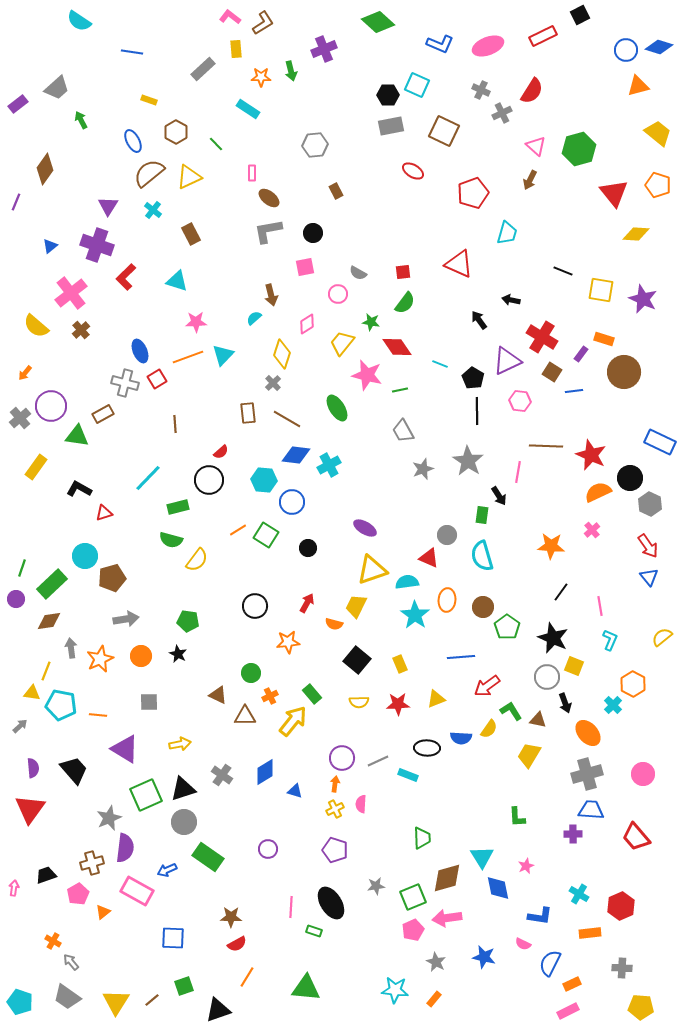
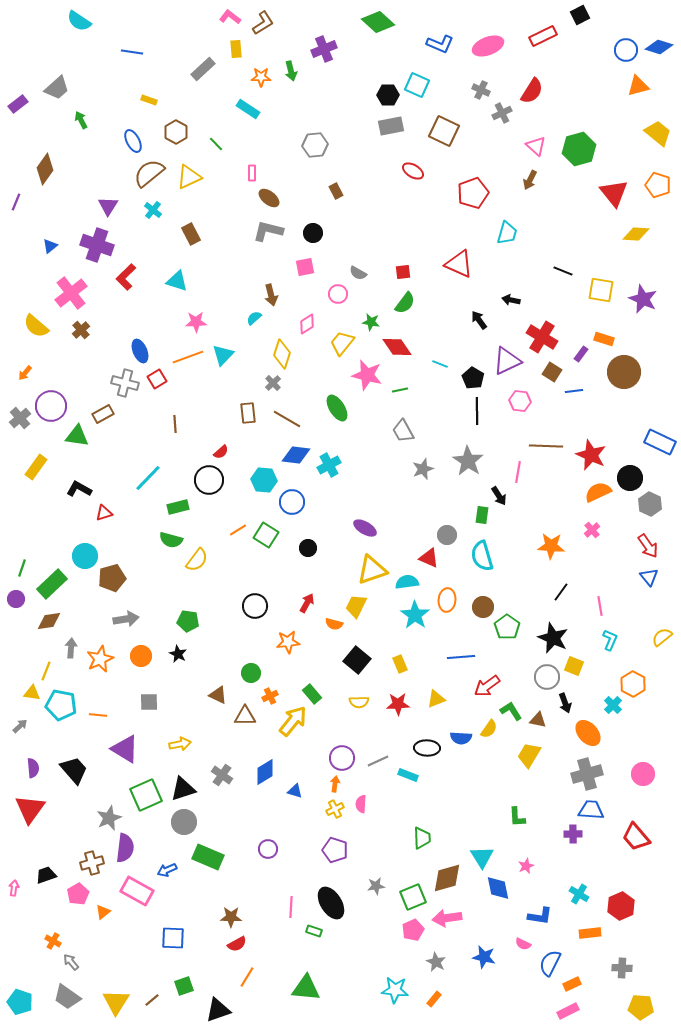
gray L-shape at (268, 231): rotated 24 degrees clockwise
gray arrow at (71, 648): rotated 12 degrees clockwise
green rectangle at (208, 857): rotated 12 degrees counterclockwise
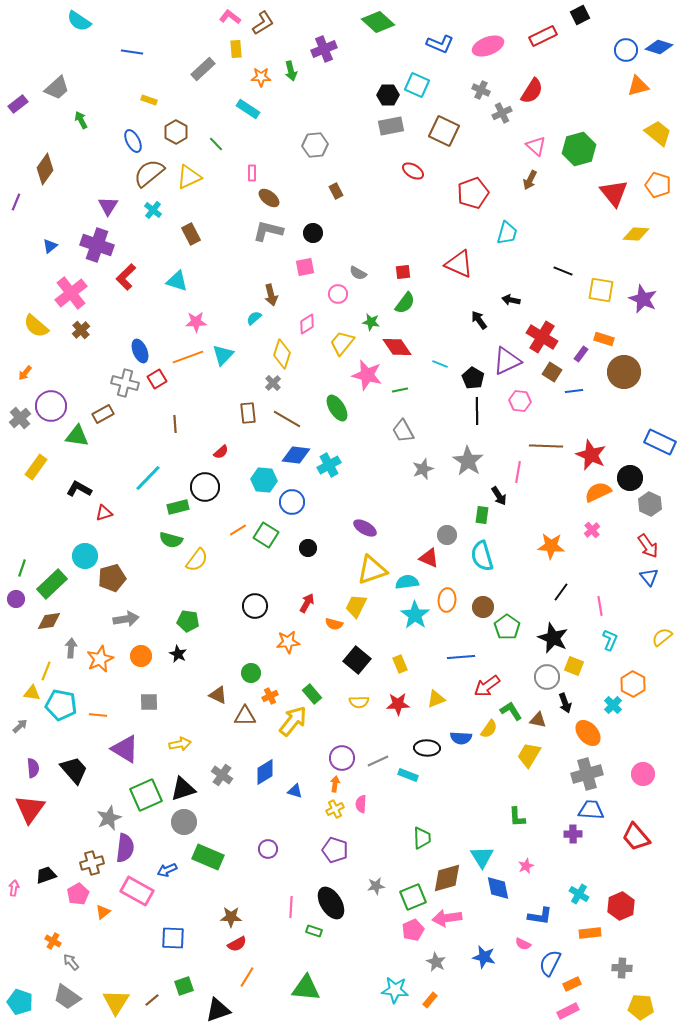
black circle at (209, 480): moved 4 px left, 7 px down
orange rectangle at (434, 999): moved 4 px left, 1 px down
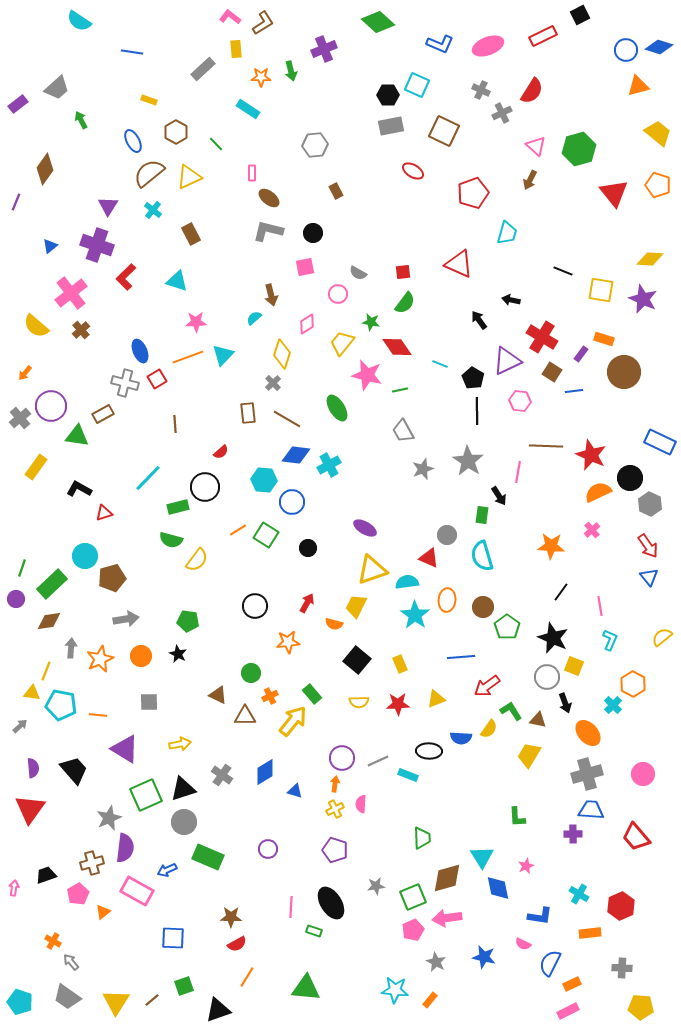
yellow diamond at (636, 234): moved 14 px right, 25 px down
black ellipse at (427, 748): moved 2 px right, 3 px down
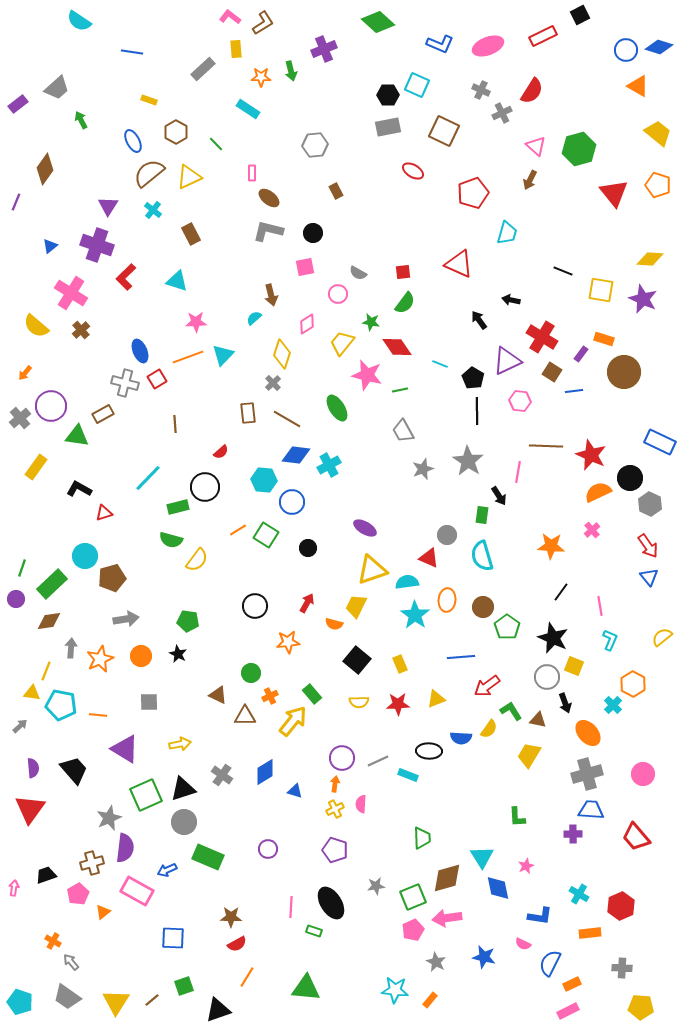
orange triangle at (638, 86): rotated 45 degrees clockwise
gray rectangle at (391, 126): moved 3 px left, 1 px down
pink cross at (71, 293): rotated 20 degrees counterclockwise
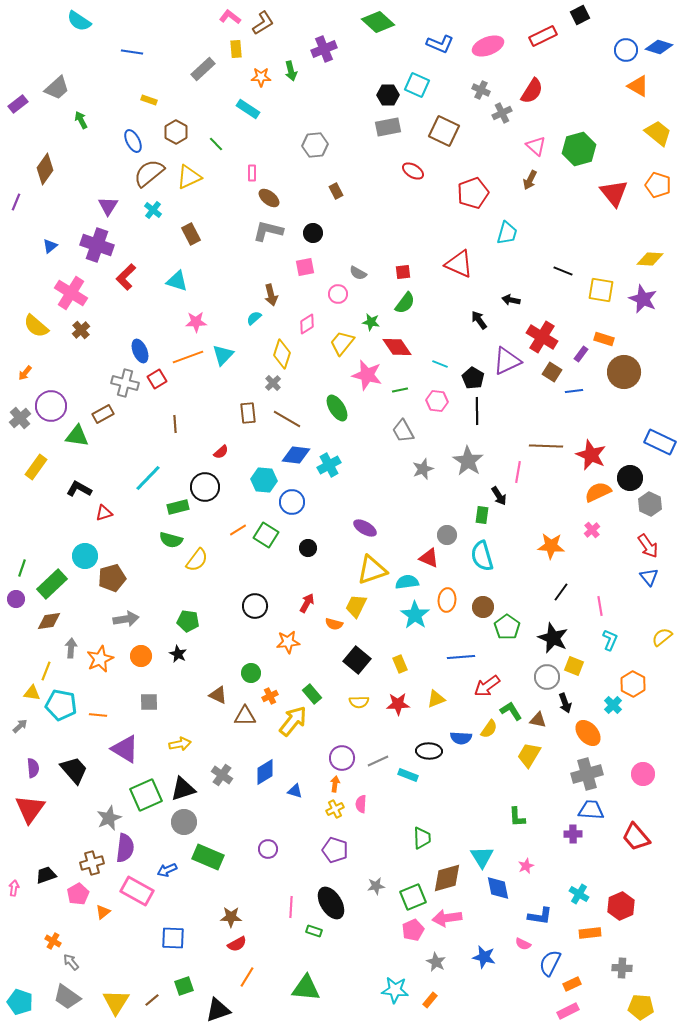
pink hexagon at (520, 401): moved 83 px left
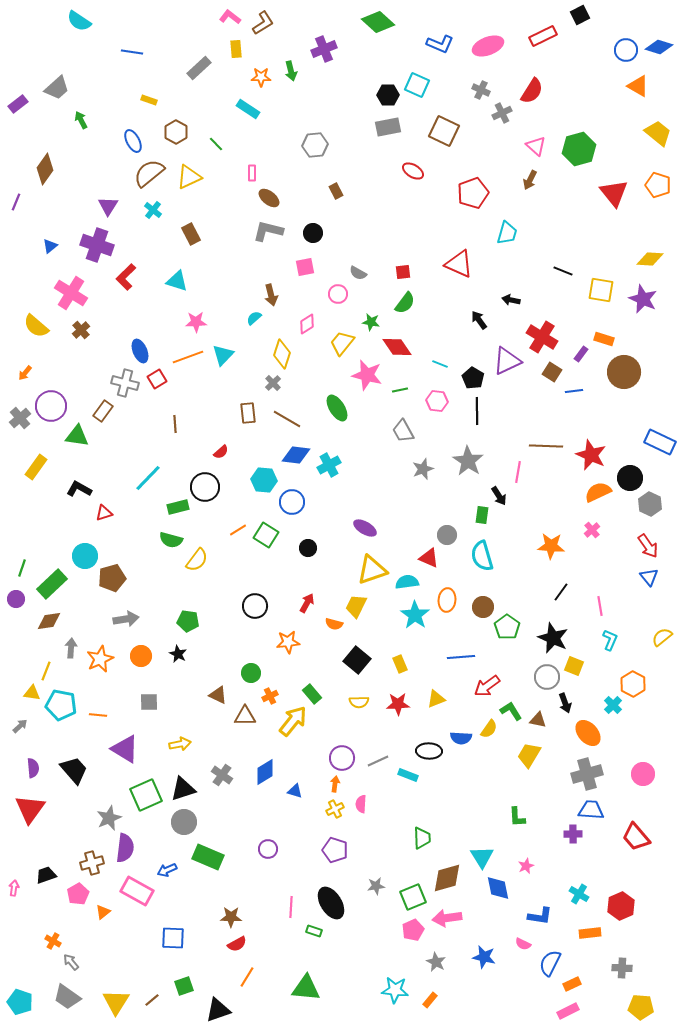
gray rectangle at (203, 69): moved 4 px left, 1 px up
brown rectangle at (103, 414): moved 3 px up; rotated 25 degrees counterclockwise
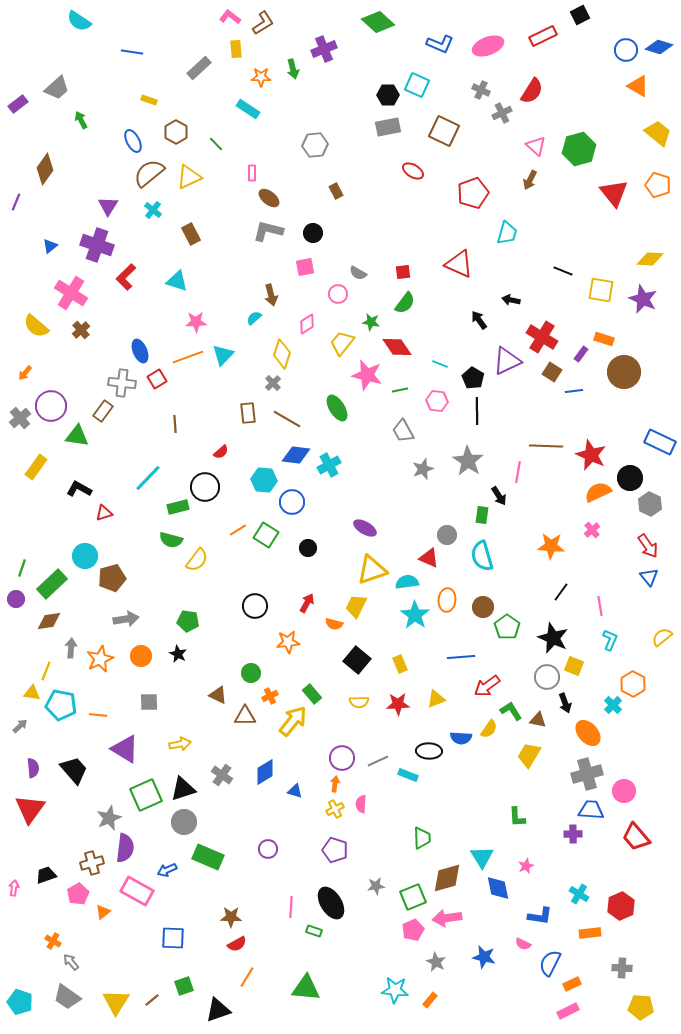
green arrow at (291, 71): moved 2 px right, 2 px up
gray cross at (125, 383): moved 3 px left; rotated 8 degrees counterclockwise
pink circle at (643, 774): moved 19 px left, 17 px down
